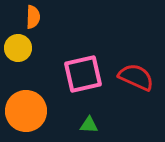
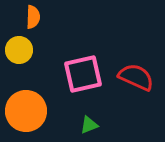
yellow circle: moved 1 px right, 2 px down
green triangle: rotated 24 degrees counterclockwise
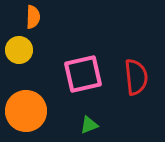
red semicircle: rotated 60 degrees clockwise
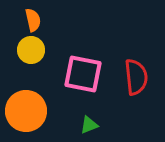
orange semicircle: moved 3 px down; rotated 15 degrees counterclockwise
yellow circle: moved 12 px right
pink square: rotated 24 degrees clockwise
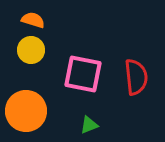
orange semicircle: rotated 60 degrees counterclockwise
